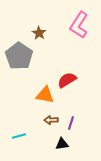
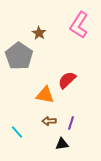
red semicircle: rotated 12 degrees counterclockwise
brown arrow: moved 2 px left, 1 px down
cyan line: moved 2 px left, 4 px up; rotated 64 degrees clockwise
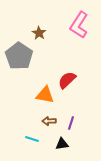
cyan line: moved 15 px right, 7 px down; rotated 32 degrees counterclockwise
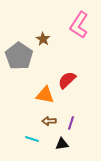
brown star: moved 4 px right, 6 px down
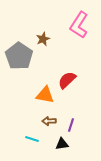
brown star: rotated 16 degrees clockwise
purple line: moved 2 px down
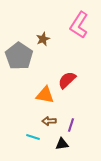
cyan line: moved 1 px right, 2 px up
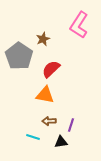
red semicircle: moved 16 px left, 11 px up
black triangle: moved 1 px left, 2 px up
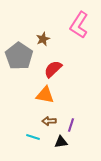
red semicircle: moved 2 px right
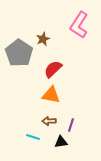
gray pentagon: moved 3 px up
orange triangle: moved 6 px right
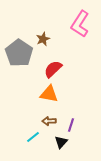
pink L-shape: moved 1 px right, 1 px up
orange triangle: moved 2 px left, 1 px up
cyan line: rotated 56 degrees counterclockwise
black triangle: rotated 40 degrees counterclockwise
